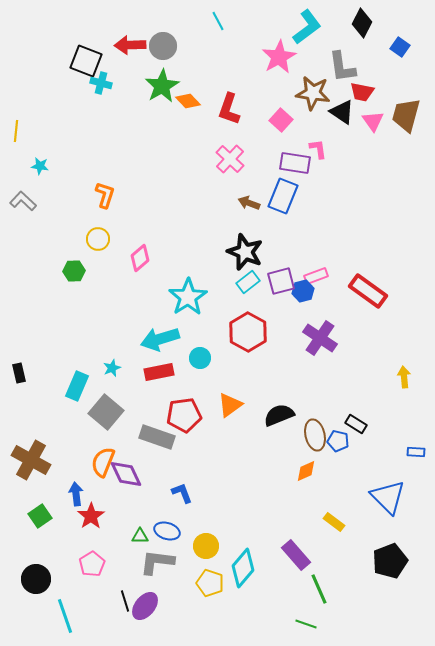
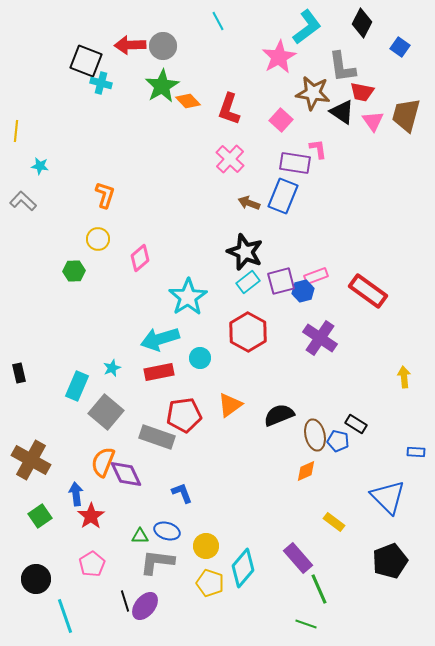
purple rectangle at (296, 555): moved 2 px right, 3 px down
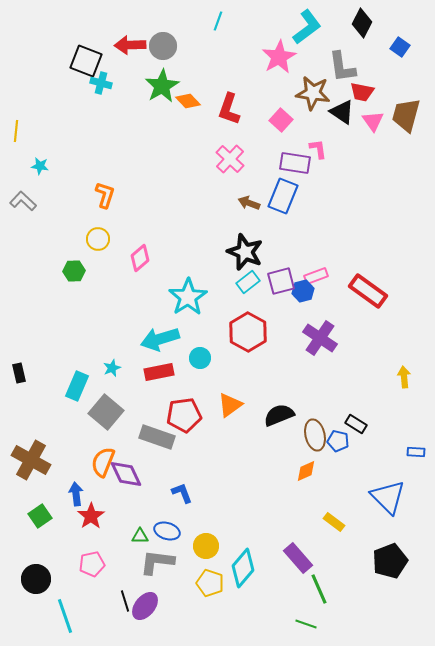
cyan line at (218, 21): rotated 48 degrees clockwise
pink pentagon at (92, 564): rotated 20 degrees clockwise
